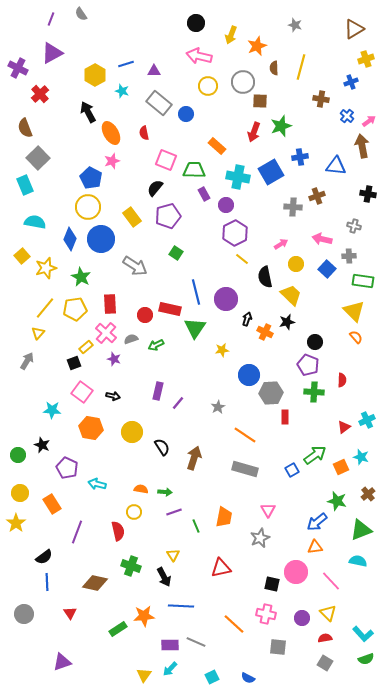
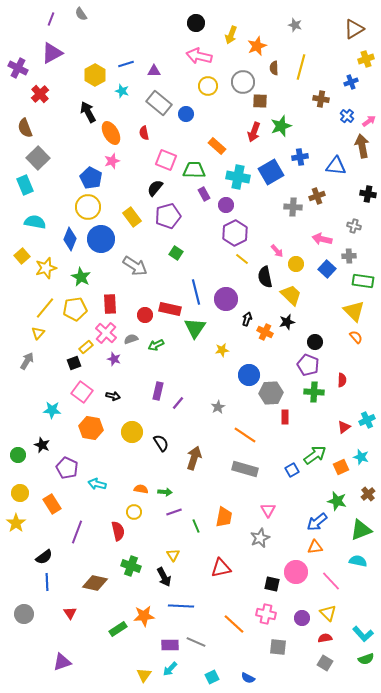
pink arrow at (281, 244): moved 4 px left, 7 px down; rotated 80 degrees clockwise
black semicircle at (162, 447): moved 1 px left, 4 px up
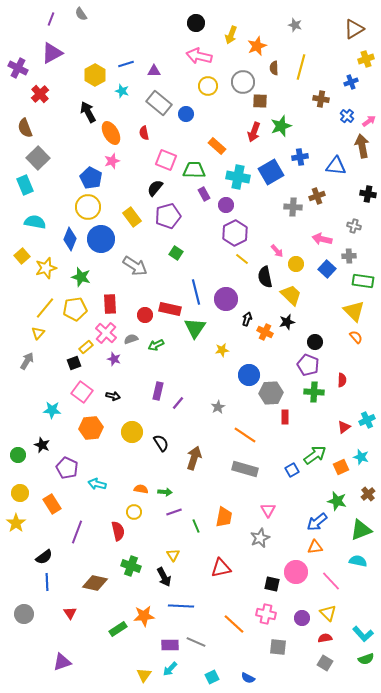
green star at (81, 277): rotated 12 degrees counterclockwise
orange hexagon at (91, 428): rotated 15 degrees counterclockwise
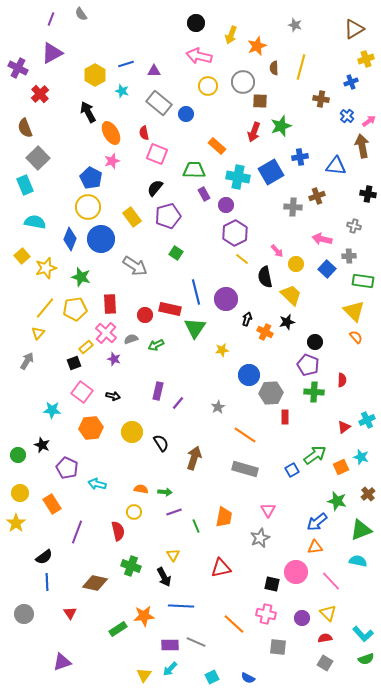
pink square at (166, 160): moved 9 px left, 6 px up
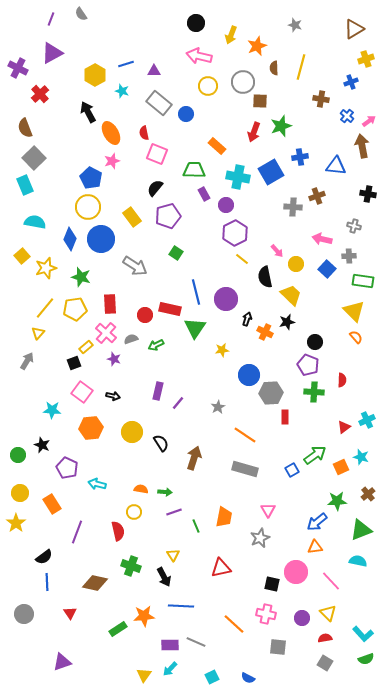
gray square at (38, 158): moved 4 px left
green star at (337, 501): rotated 18 degrees counterclockwise
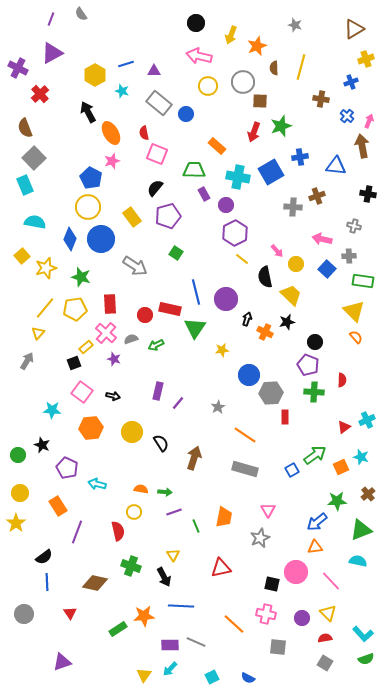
pink arrow at (369, 121): rotated 32 degrees counterclockwise
orange rectangle at (52, 504): moved 6 px right, 2 px down
